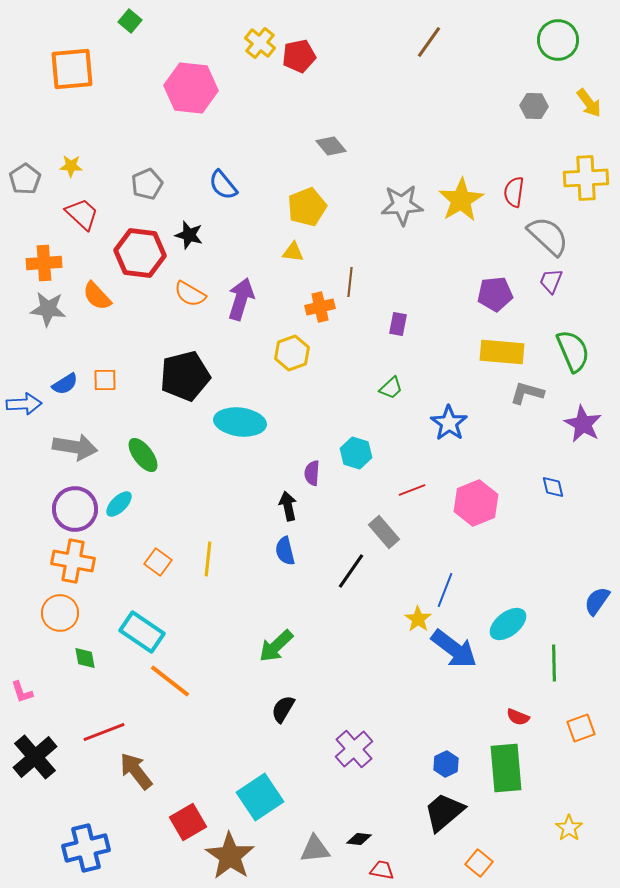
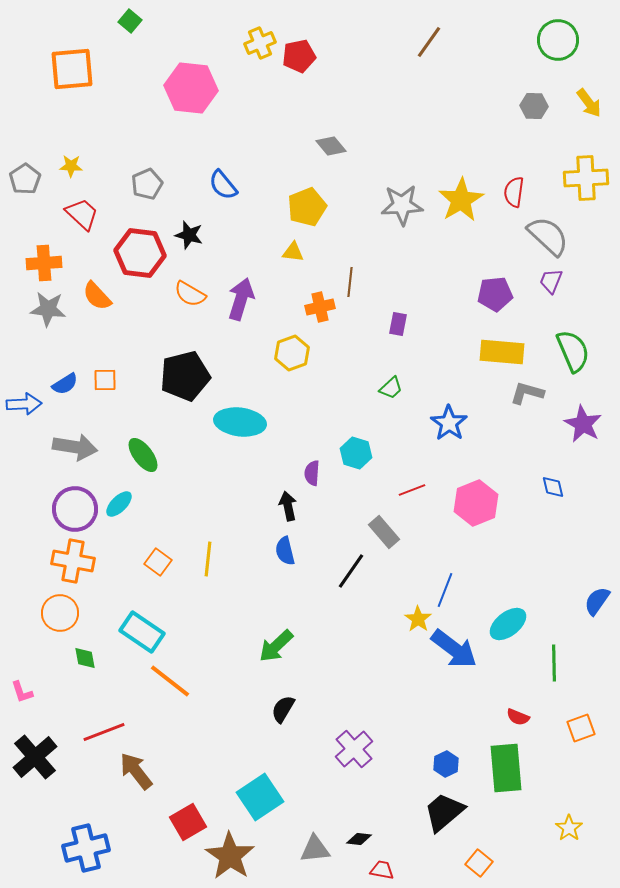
yellow cross at (260, 43): rotated 28 degrees clockwise
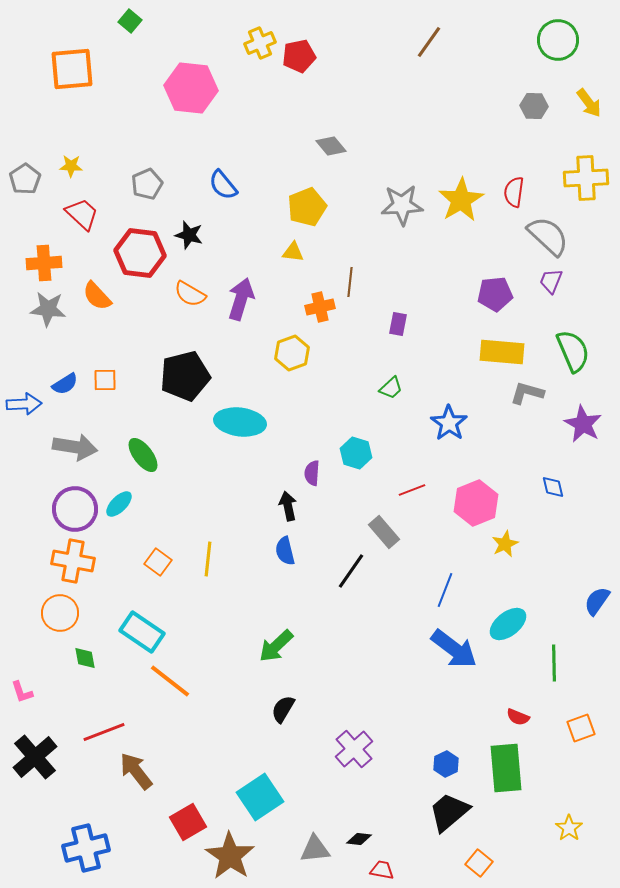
yellow star at (418, 619): moved 87 px right, 75 px up; rotated 12 degrees clockwise
black trapezoid at (444, 812): moved 5 px right
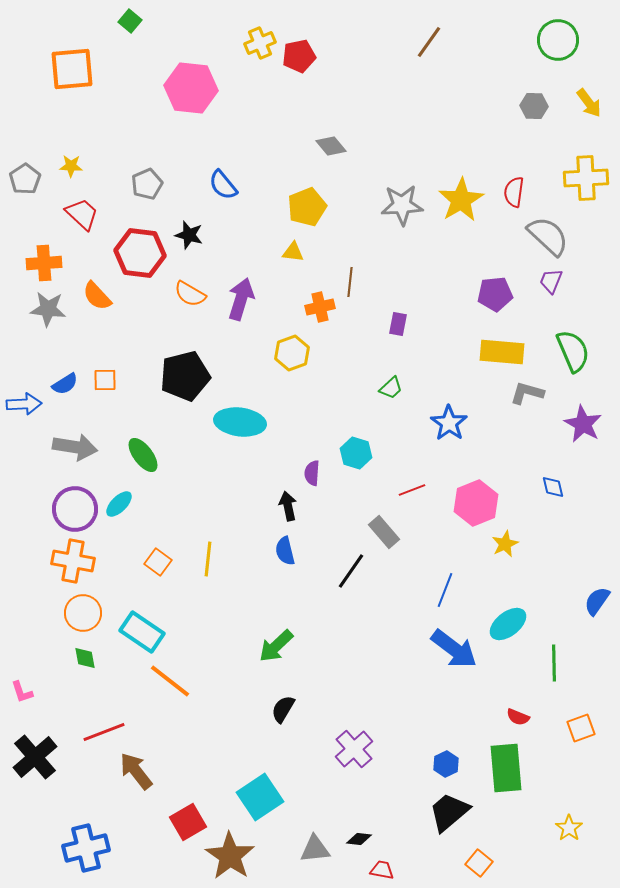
orange circle at (60, 613): moved 23 px right
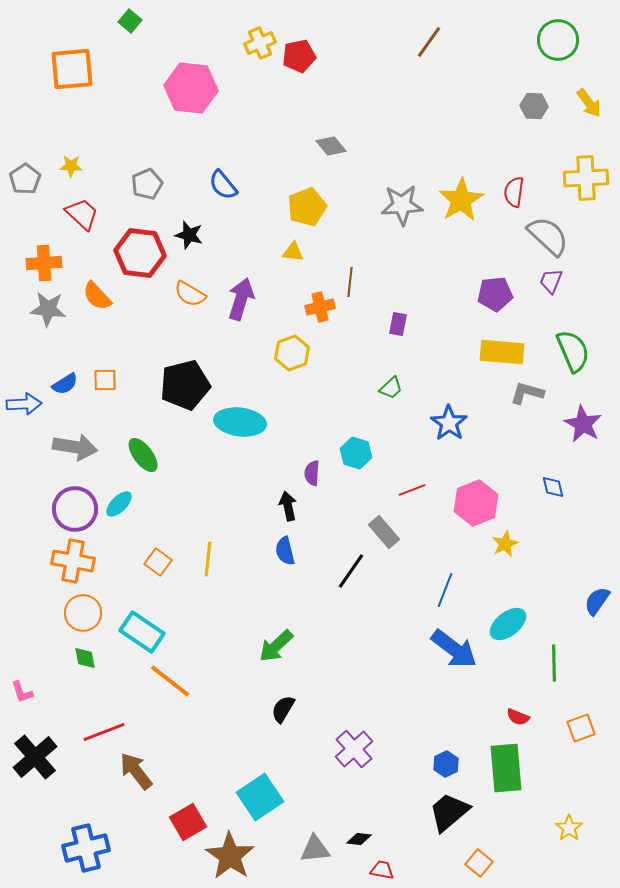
black pentagon at (185, 376): moved 9 px down
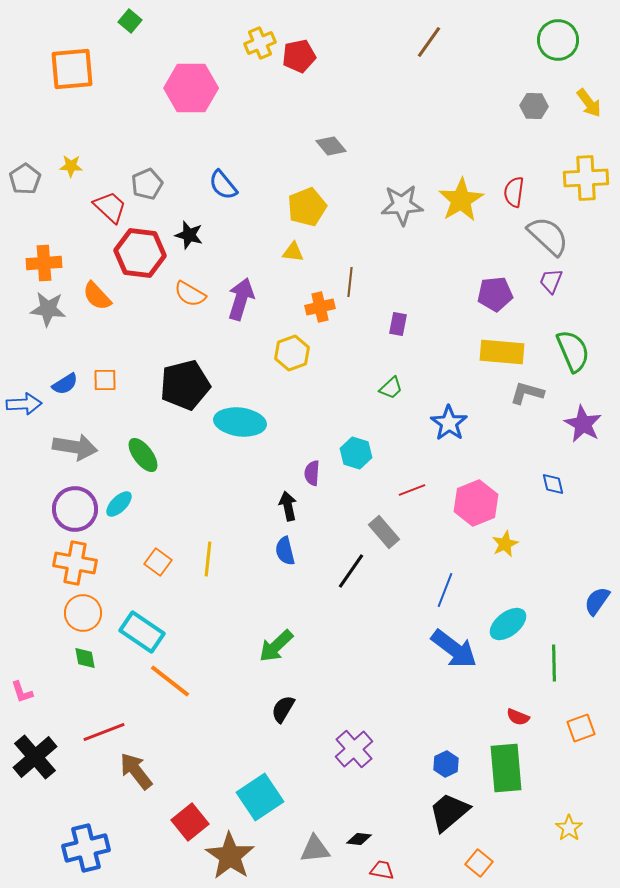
pink hexagon at (191, 88): rotated 6 degrees counterclockwise
red trapezoid at (82, 214): moved 28 px right, 7 px up
blue diamond at (553, 487): moved 3 px up
orange cross at (73, 561): moved 2 px right, 2 px down
red square at (188, 822): moved 2 px right; rotated 9 degrees counterclockwise
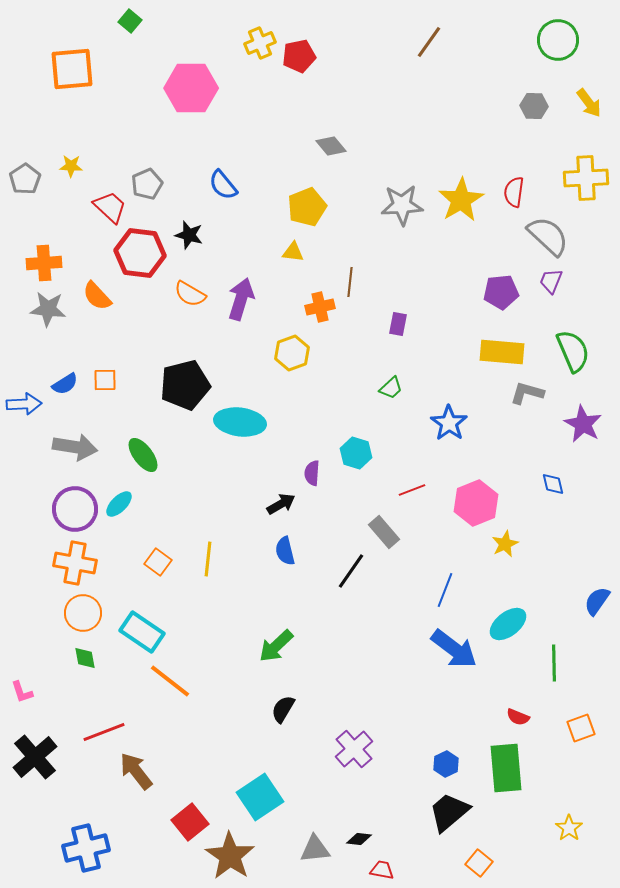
purple pentagon at (495, 294): moved 6 px right, 2 px up
black arrow at (288, 506): moved 7 px left, 2 px up; rotated 72 degrees clockwise
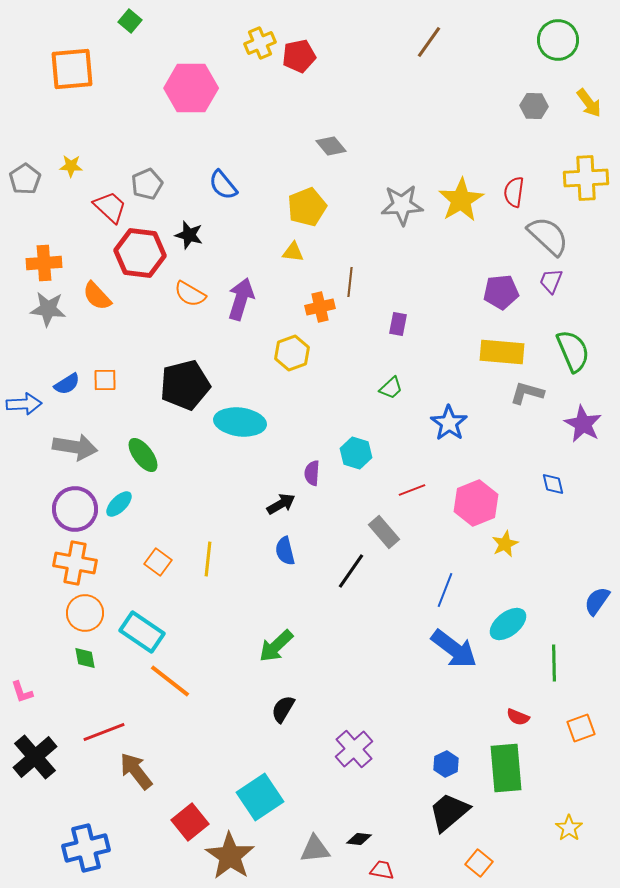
blue semicircle at (65, 384): moved 2 px right
orange circle at (83, 613): moved 2 px right
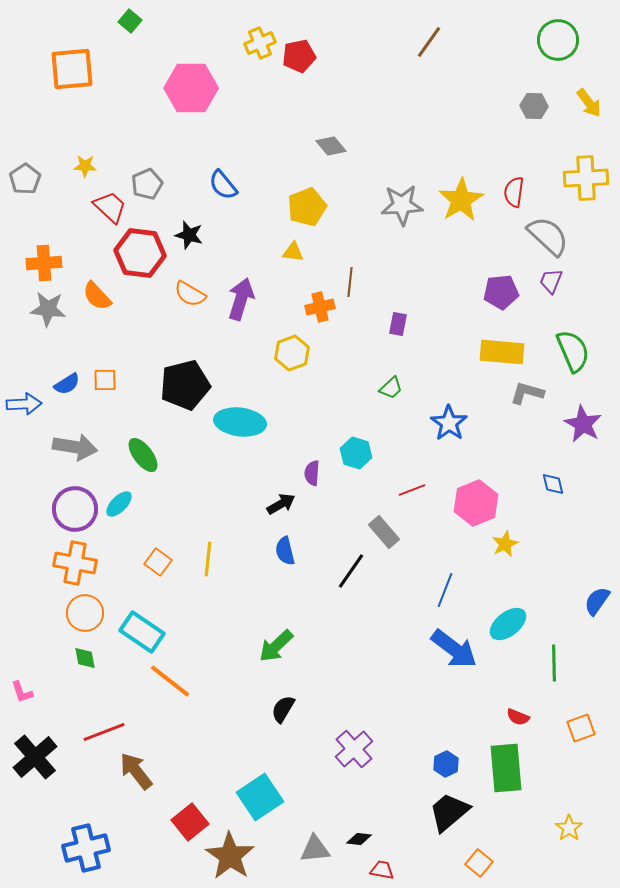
yellow star at (71, 166): moved 14 px right
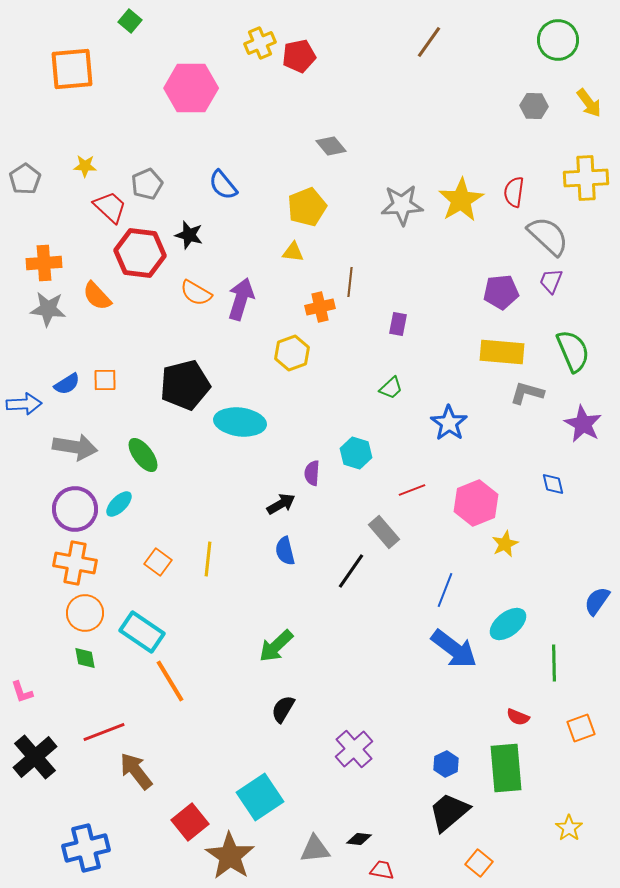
orange semicircle at (190, 294): moved 6 px right, 1 px up
orange line at (170, 681): rotated 21 degrees clockwise
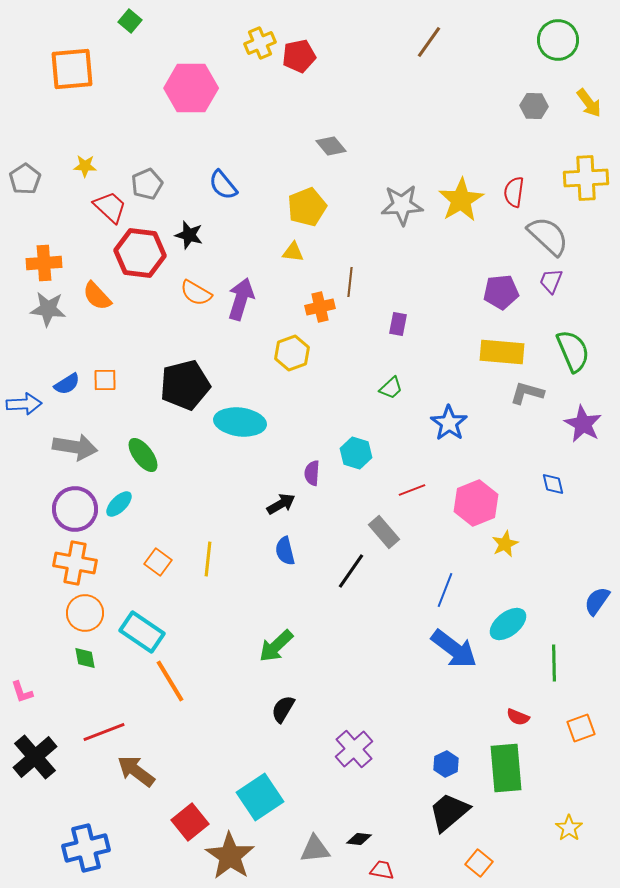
brown arrow at (136, 771): rotated 15 degrees counterclockwise
